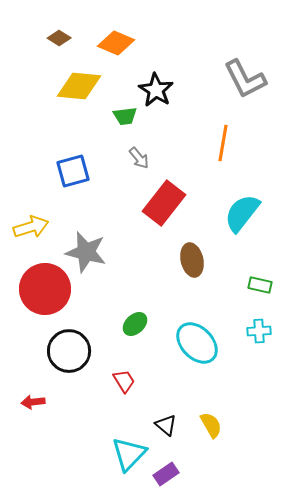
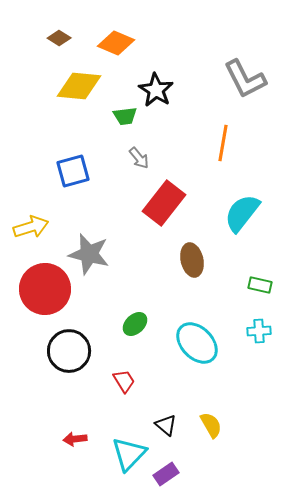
gray star: moved 3 px right, 2 px down
red arrow: moved 42 px right, 37 px down
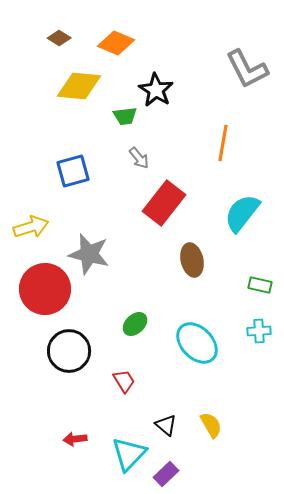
gray L-shape: moved 2 px right, 10 px up
purple rectangle: rotated 10 degrees counterclockwise
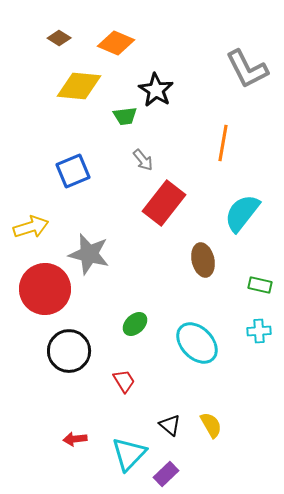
gray arrow: moved 4 px right, 2 px down
blue square: rotated 8 degrees counterclockwise
brown ellipse: moved 11 px right
black triangle: moved 4 px right
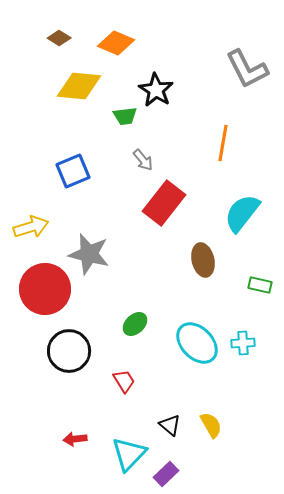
cyan cross: moved 16 px left, 12 px down
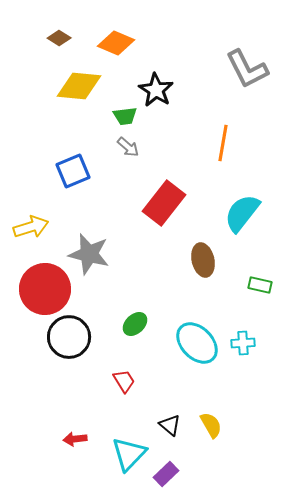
gray arrow: moved 15 px left, 13 px up; rotated 10 degrees counterclockwise
black circle: moved 14 px up
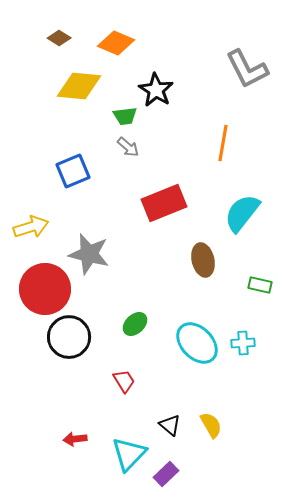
red rectangle: rotated 30 degrees clockwise
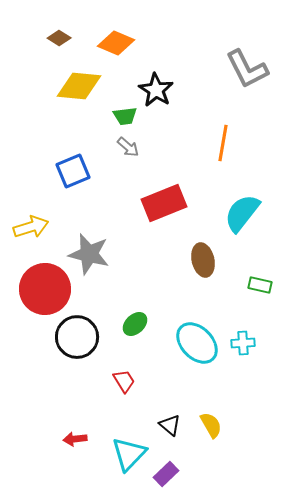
black circle: moved 8 px right
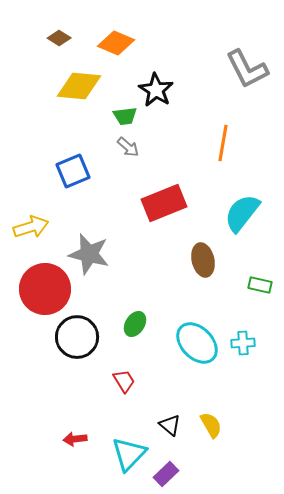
green ellipse: rotated 15 degrees counterclockwise
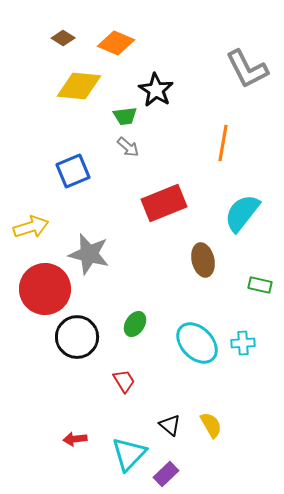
brown diamond: moved 4 px right
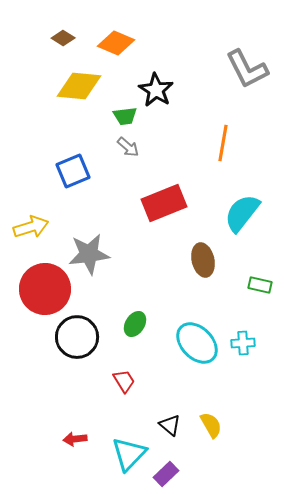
gray star: rotated 21 degrees counterclockwise
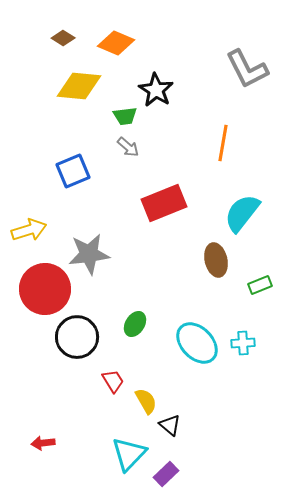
yellow arrow: moved 2 px left, 3 px down
brown ellipse: moved 13 px right
green rectangle: rotated 35 degrees counterclockwise
red trapezoid: moved 11 px left
yellow semicircle: moved 65 px left, 24 px up
red arrow: moved 32 px left, 4 px down
